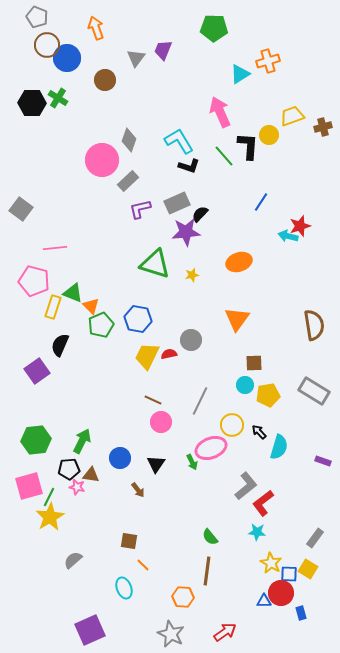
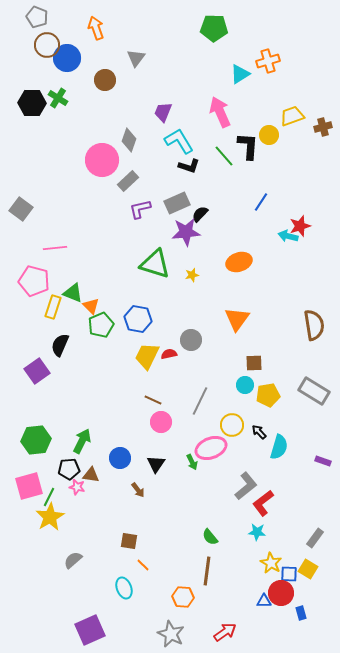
purple trapezoid at (163, 50): moved 62 px down
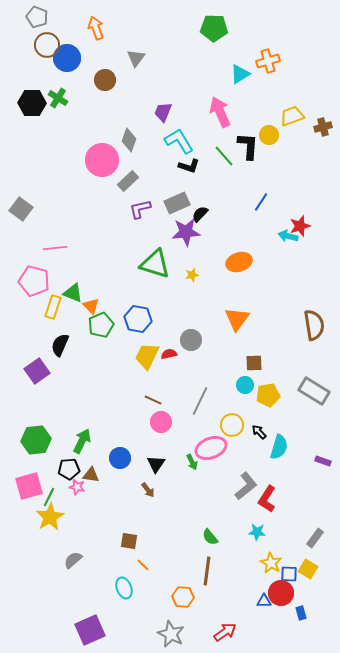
brown arrow at (138, 490): moved 10 px right
red L-shape at (263, 503): moved 4 px right, 4 px up; rotated 20 degrees counterclockwise
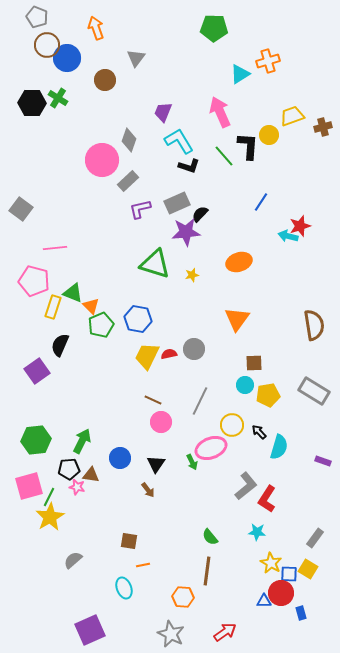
gray circle at (191, 340): moved 3 px right, 9 px down
orange line at (143, 565): rotated 56 degrees counterclockwise
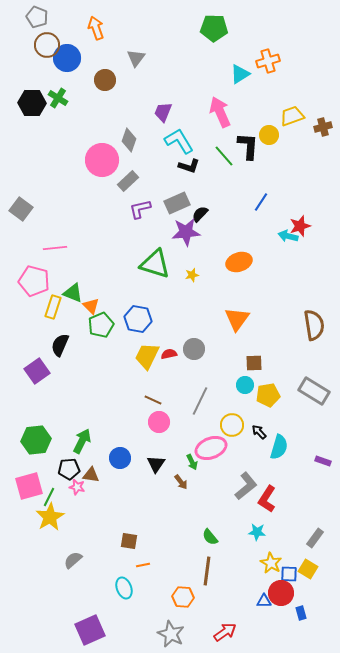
pink circle at (161, 422): moved 2 px left
brown arrow at (148, 490): moved 33 px right, 8 px up
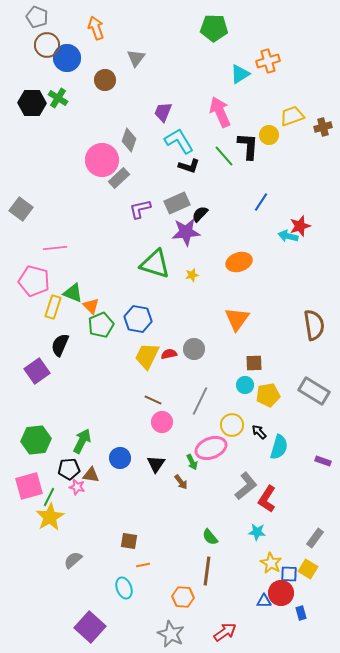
gray rectangle at (128, 181): moved 9 px left, 3 px up
pink circle at (159, 422): moved 3 px right
purple square at (90, 630): moved 3 px up; rotated 24 degrees counterclockwise
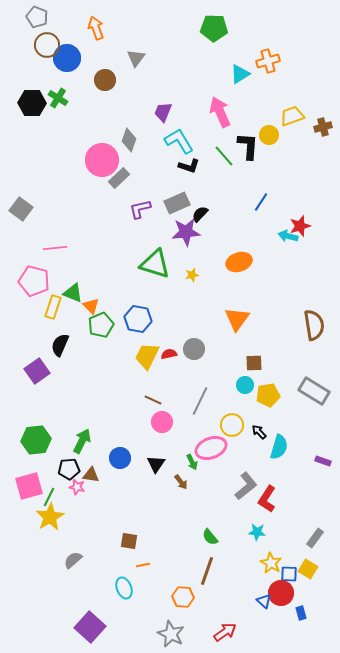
brown line at (207, 571): rotated 12 degrees clockwise
blue triangle at (264, 601): rotated 42 degrees clockwise
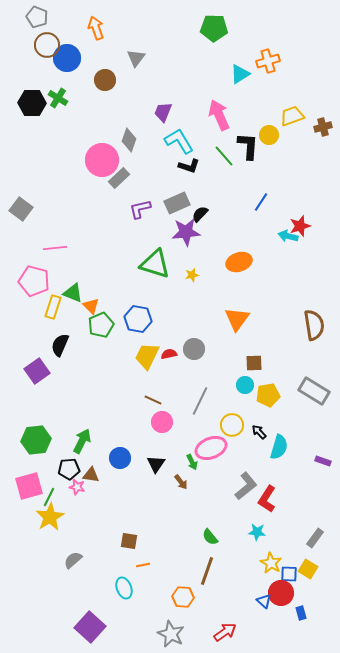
pink arrow at (220, 112): moved 1 px left, 3 px down
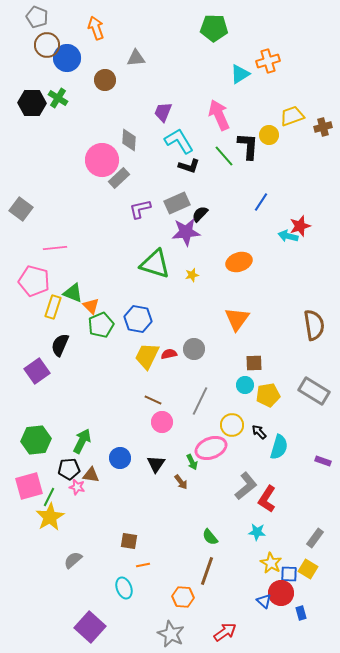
gray triangle at (136, 58): rotated 48 degrees clockwise
gray diamond at (129, 140): rotated 15 degrees counterclockwise
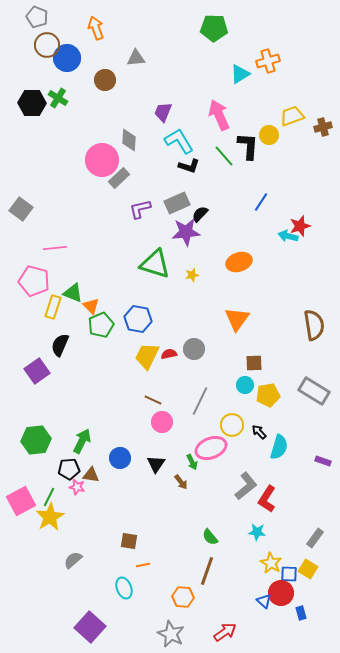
pink square at (29, 486): moved 8 px left, 15 px down; rotated 12 degrees counterclockwise
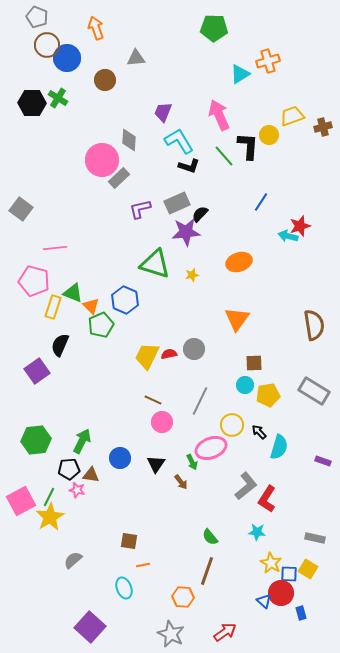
blue hexagon at (138, 319): moved 13 px left, 19 px up; rotated 12 degrees clockwise
pink star at (77, 487): moved 3 px down
gray rectangle at (315, 538): rotated 66 degrees clockwise
